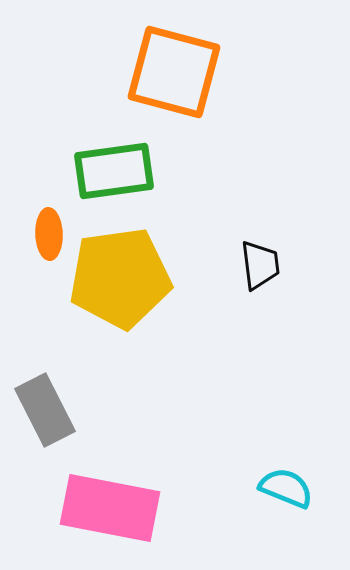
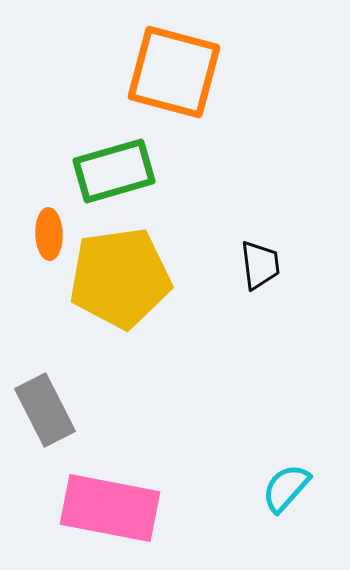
green rectangle: rotated 8 degrees counterclockwise
cyan semicircle: rotated 70 degrees counterclockwise
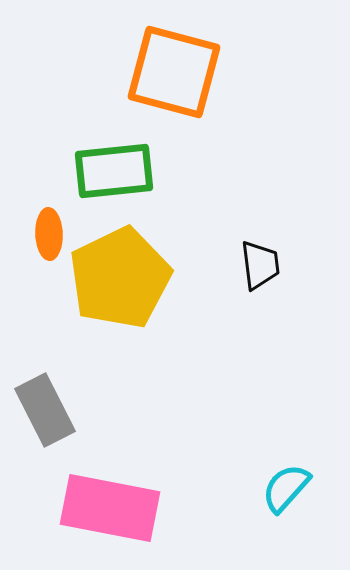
green rectangle: rotated 10 degrees clockwise
yellow pentagon: rotated 18 degrees counterclockwise
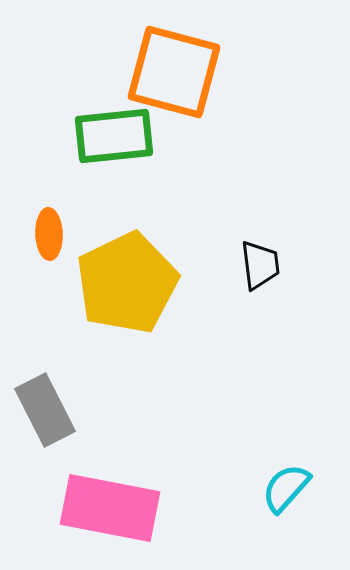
green rectangle: moved 35 px up
yellow pentagon: moved 7 px right, 5 px down
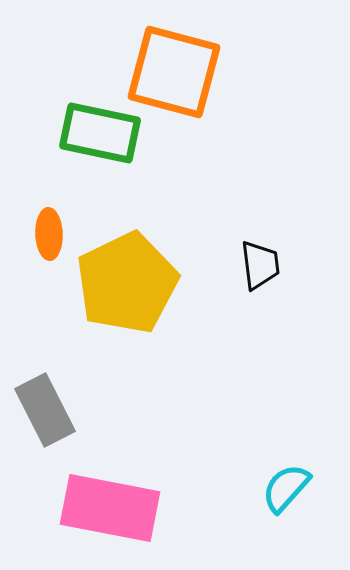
green rectangle: moved 14 px left, 3 px up; rotated 18 degrees clockwise
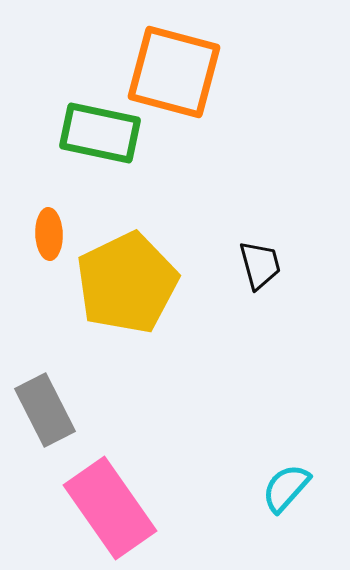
black trapezoid: rotated 8 degrees counterclockwise
pink rectangle: rotated 44 degrees clockwise
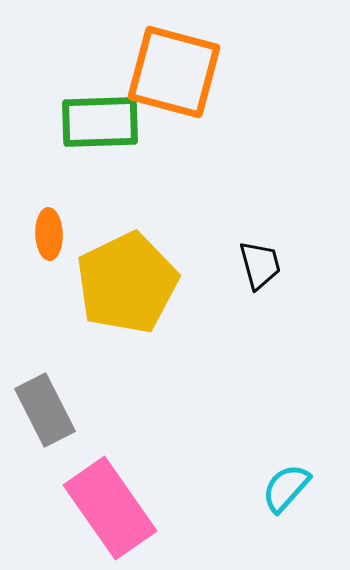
green rectangle: moved 11 px up; rotated 14 degrees counterclockwise
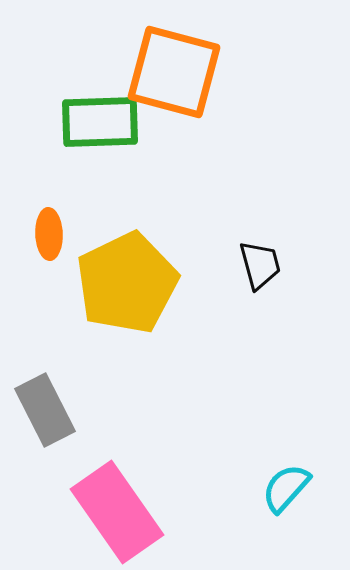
pink rectangle: moved 7 px right, 4 px down
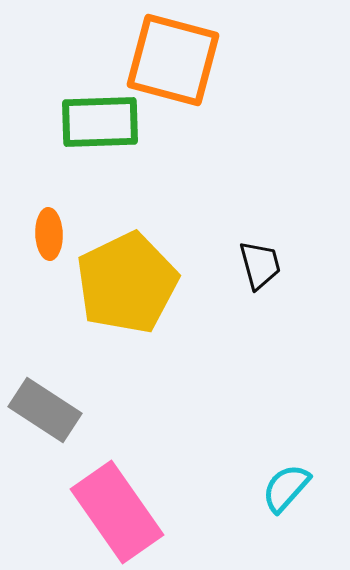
orange square: moved 1 px left, 12 px up
gray rectangle: rotated 30 degrees counterclockwise
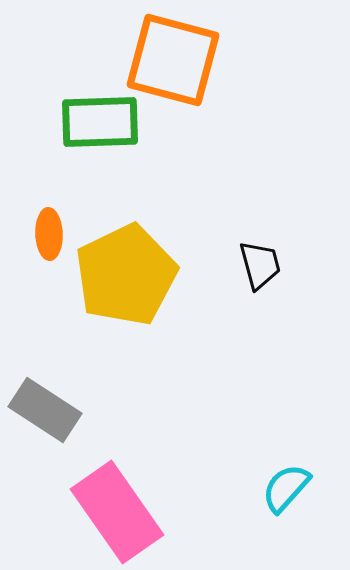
yellow pentagon: moved 1 px left, 8 px up
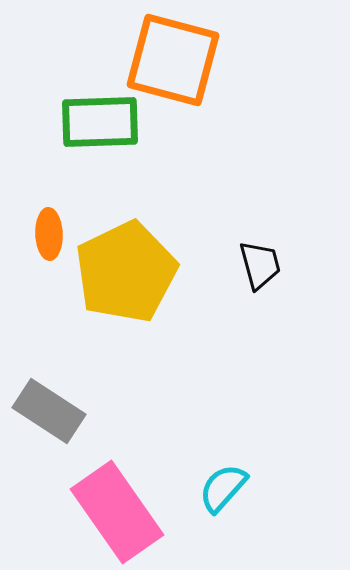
yellow pentagon: moved 3 px up
gray rectangle: moved 4 px right, 1 px down
cyan semicircle: moved 63 px left
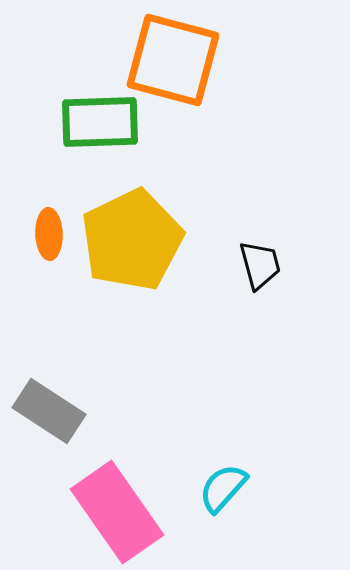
yellow pentagon: moved 6 px right, 32 px up
